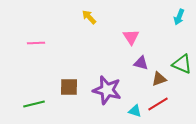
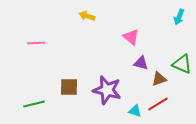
yellow arrow: moved 2 px left, 1 px up; rotated 28 degrees counterclockwise
pink triangle: rotated 18 degrees counterclockwise
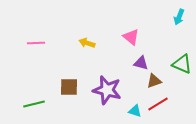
yellow arrow: moved 27 px down
brown triangle: moved 5 px left, 2 px down
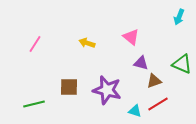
pink line: moved 1 px left, 1 px down; rotated 54 degrees counterclockwise
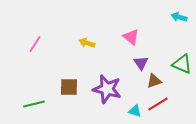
cyan arrow: rotated 84 degrees clockwise
purple triangle: rotated 42 degrees clockwise
purple star: moved 1 px up
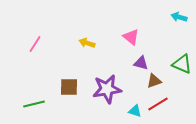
purple triangle: rotated 42 degrees counterclockwise
purple star: rotated 24 degrees counterclockwise
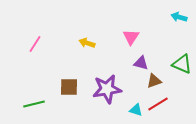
pink triangle: rotated 24 degrees clockwise
cyan triangle: moved 1 px right, 1 px up
